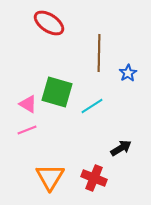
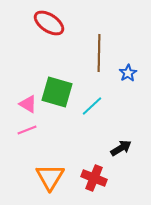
cyan line: rotated 10 degrees counterclockwise
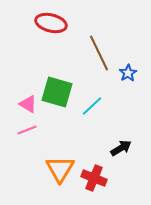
red ellipse: moved 2 px right; rotated 20 degrees counterclockwise
brown line: rotated 27 degrees counterclockwise
orange triangle: moved 10 px right, 8 px up
